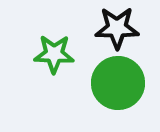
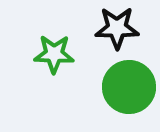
green circle: moved 11 px right, 4 px down
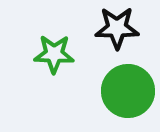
green circle: moved 1 px left, 4 px down
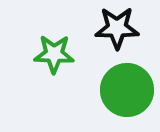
green circle: moved 1 px left, 1 px up
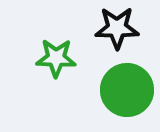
green star: moved 2 px right, 4 px down
